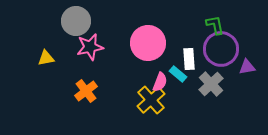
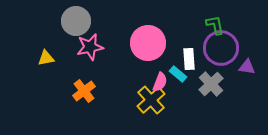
purple circle: moved 1 px up
purple triangle: rotated 18 degrees clockwise
orange cross: moved 2 px left
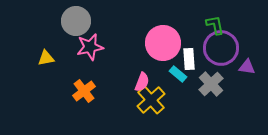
pink circle: moved 15 px right
pink semicircle: moved 18 px left
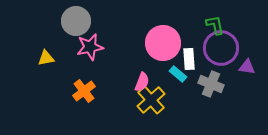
gray cross: rotated 25 degrees counterclockwise
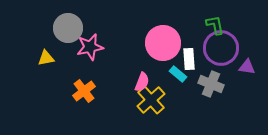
gray circle: moved 8 px left, 7 px down
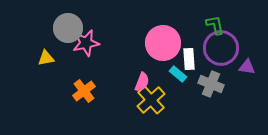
pink star: moved 4 px left, 4 px up
